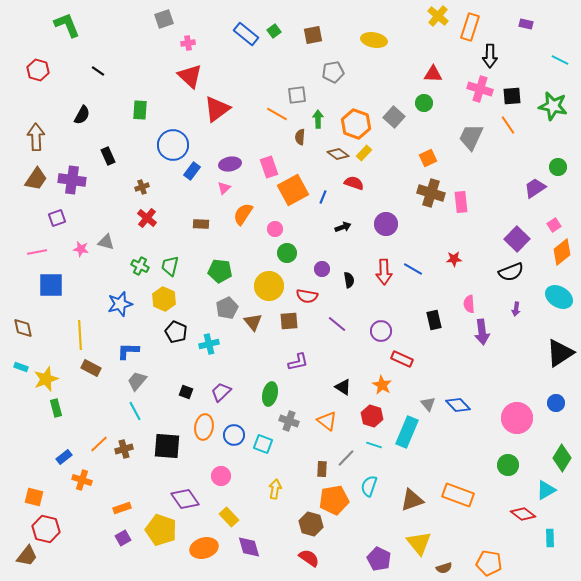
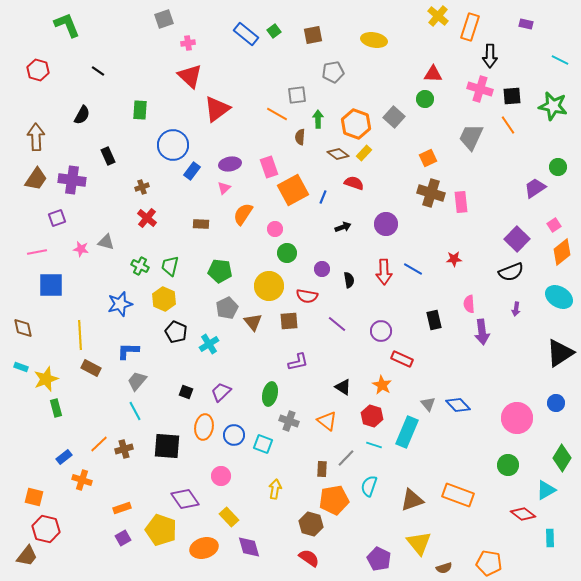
green circle at (424, 103): moved 1 px right, 4 px up
cyan cross at (209, 344): rotated 18 degrees counterclockwise
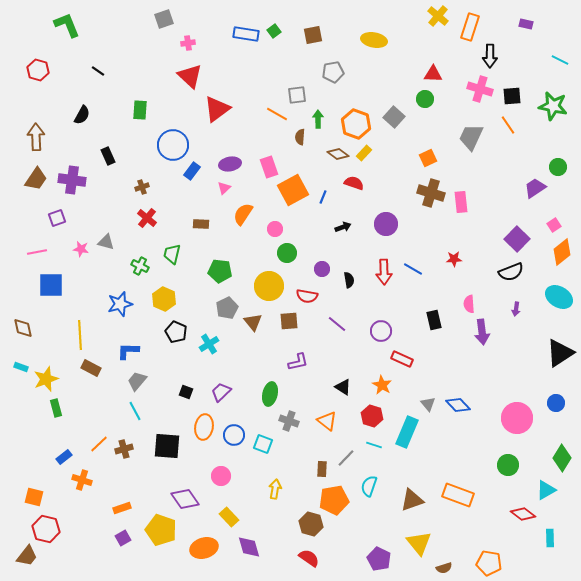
blue rectangle at (246, 34): rotated 30 degrees counterclockwise
green trapezoid at (170, 266): moved 2 px right, 12 px up
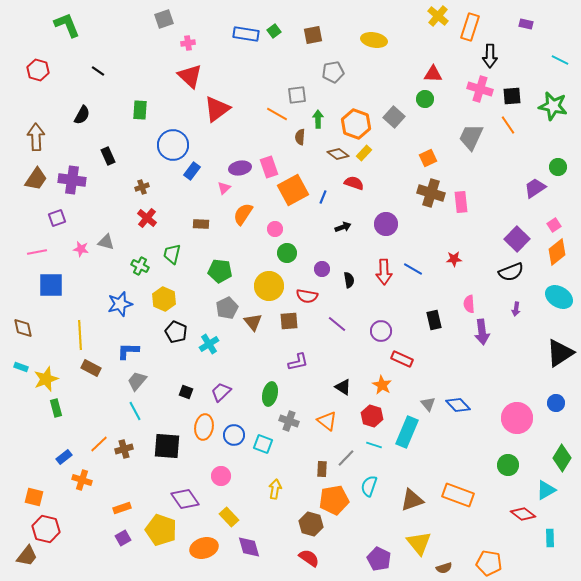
purple ellipse at (230, 164): moved 10 px right, 4 px down
orange diamond at (562, 252): moved 5 px left
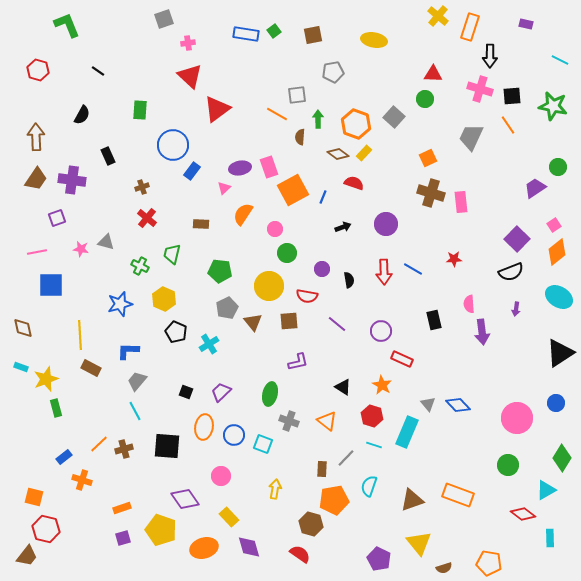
purple square at (123, 538): rotated 14 degrees clockwise
red semicircle at (309, 558): moved 9 px left, 4 px up
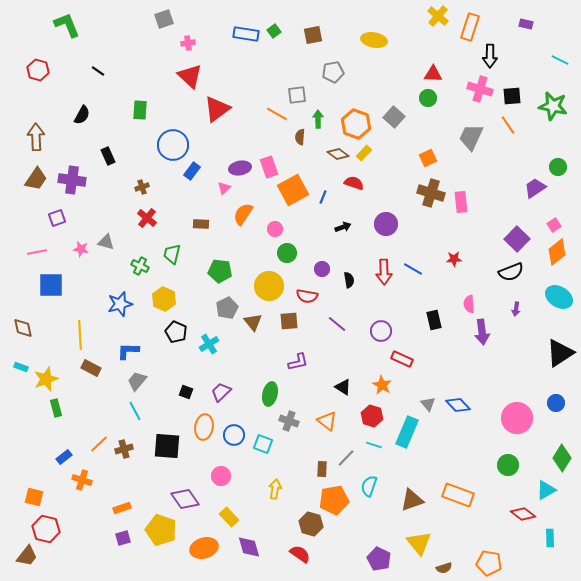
green circle at (425, 99): moved 3 px right, 1 px up
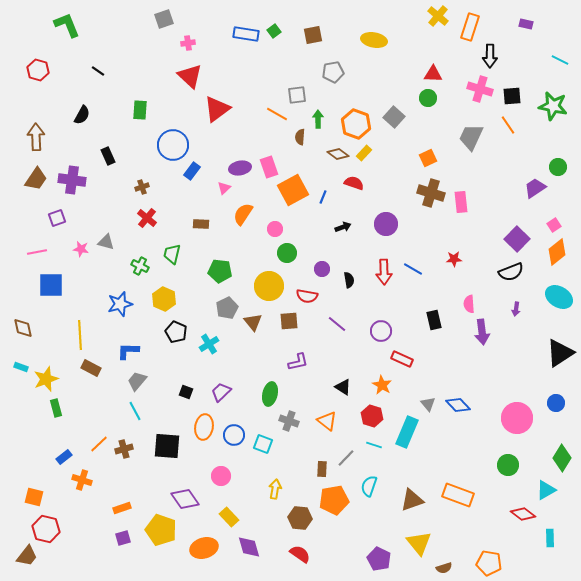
brown hexagon at (311, 524): moved 11 px left, 6 px up; rotated 10 degrees counterclockwise
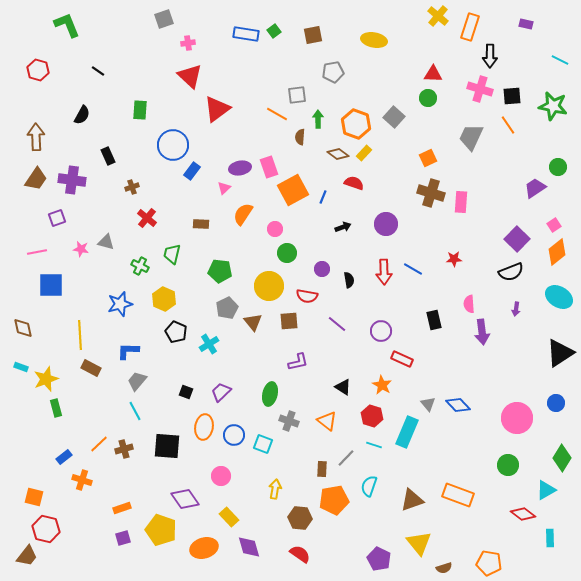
brown cross at (142, 187): moved 10 px left
pink rectangle at (461, 202): rotated 10 degrees clockwise
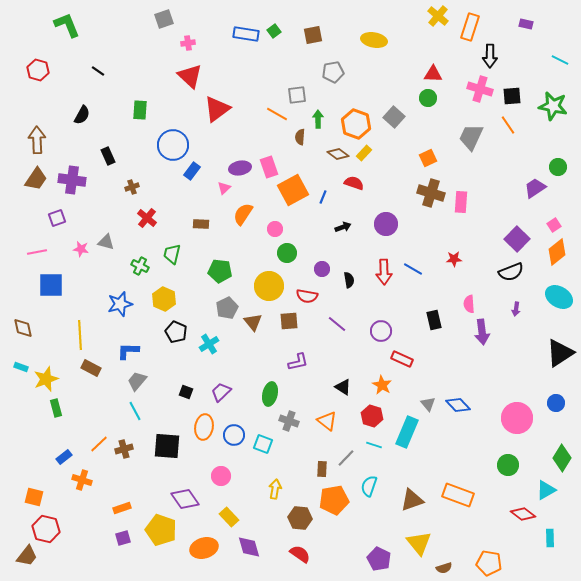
brown arrow at (36, 137): moved 1 px right, 3 px down
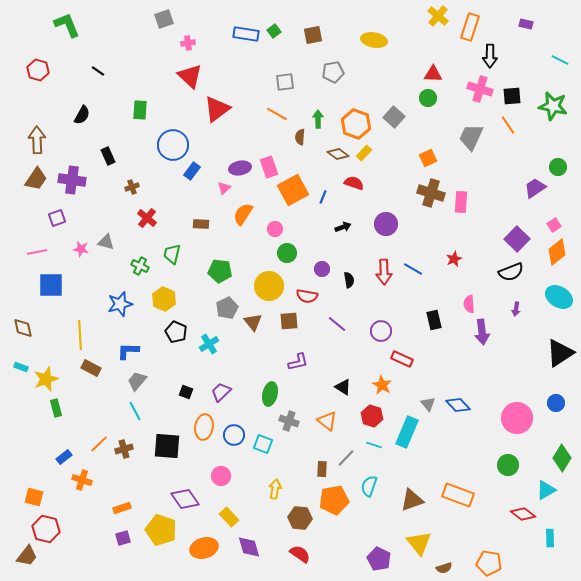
gray square at (297, 95): moved 12 px left, 13 px up
red star at (454, 259): rotated 21 degrees counterclockwise
